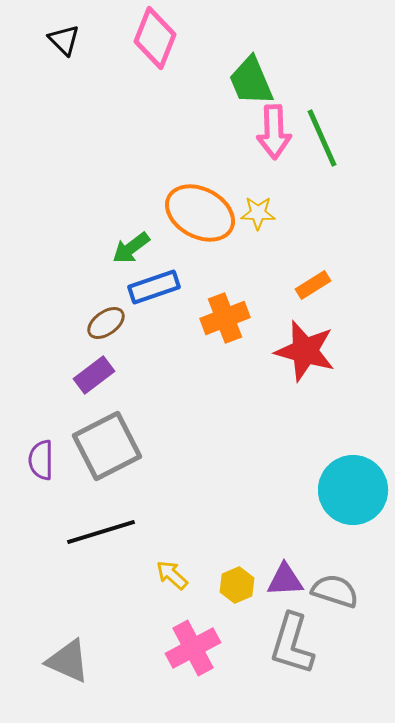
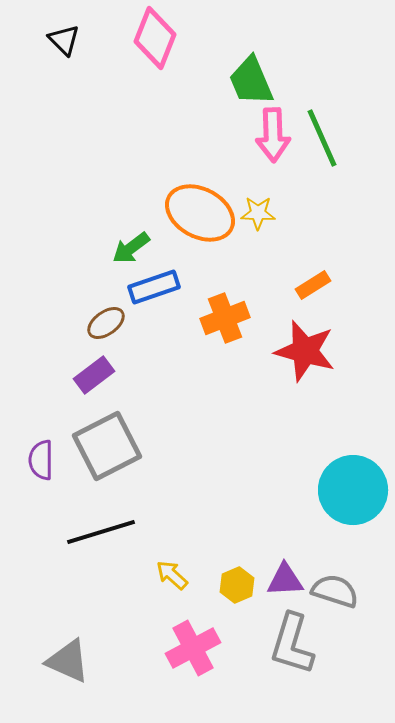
pink arrow: moved 1 px left, 3 px down
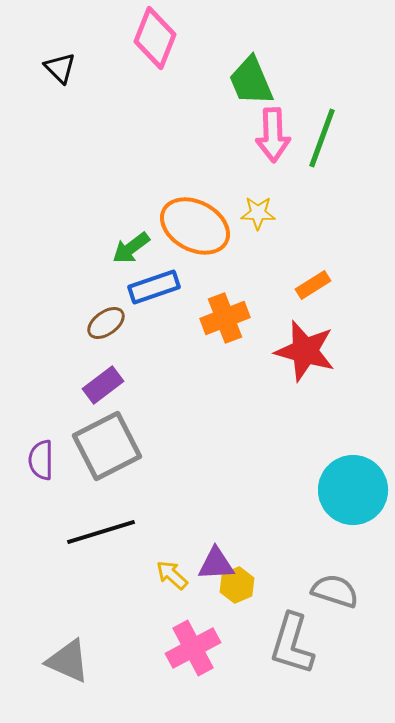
black triangle: moved 4 px left, 28 px down
green line: rotated 44 degrees clockwise
orange ellipse: moved 5 px left, 13 px down
purple rectangle: moved 9 px right, 10 px down
purple triangle: moved 69 px left, 16 px up
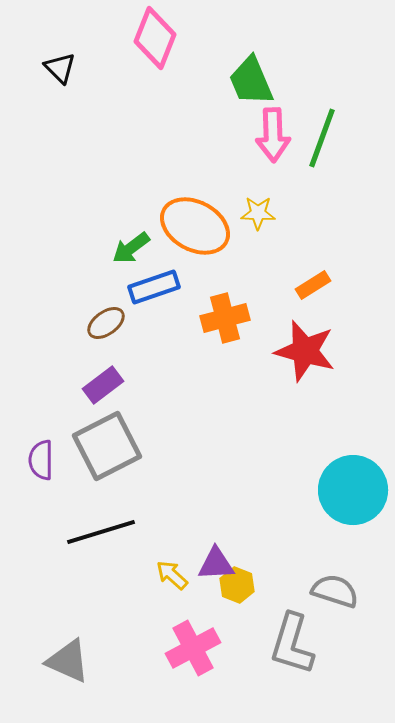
orange cross: rotated 6 degrees clockwise
yellow hexagon: rotated 16 degrees counterclockwise
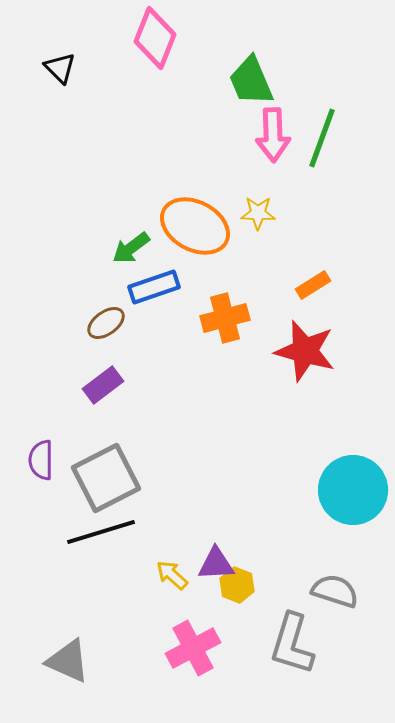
gray square: moved 1 px left, 32 px down
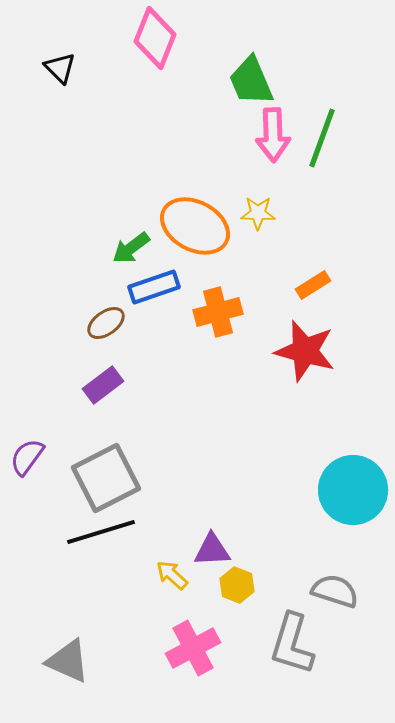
orange cross: moved 7 px left, 6 px up
purple semicircle: moved 14 px left, 3 px up; rotated 36 degrees clockwise
purple triangle: moved 4 px left, 14 px up
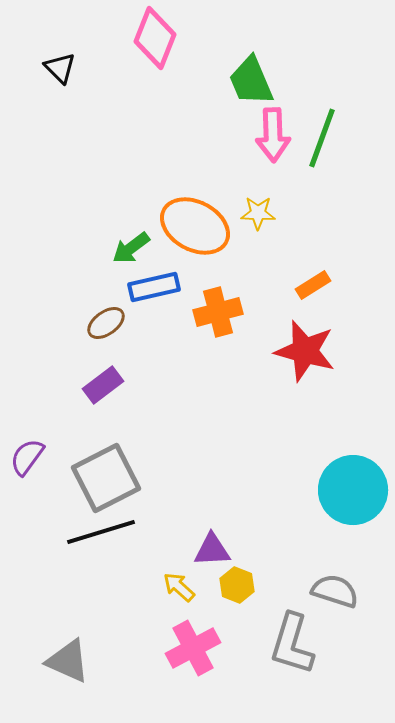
blue rectangle: rotated 6 degrees clockwise
yellow arrow: moved 7 px right, 12 px down
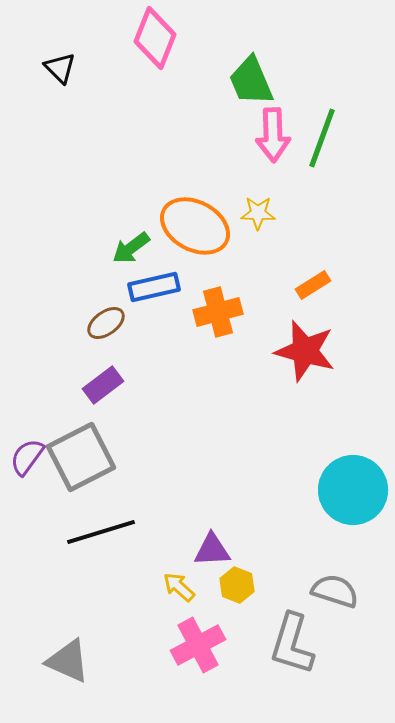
gray square: moved 25 px left, 21 px up
pink cross: moved 5 px right, 3 px up
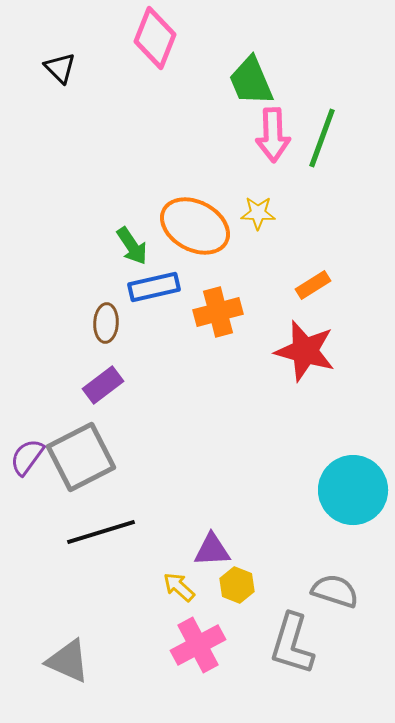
green arrow: moved 1 px right, 2 px up; rotated 87 degrees counterclockwise
brown ellipse: rotated 51 degrees counterclockwise
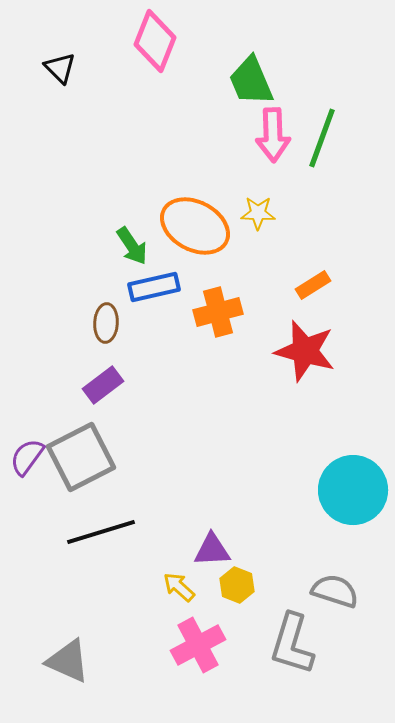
pink diamond: moved 3 px down
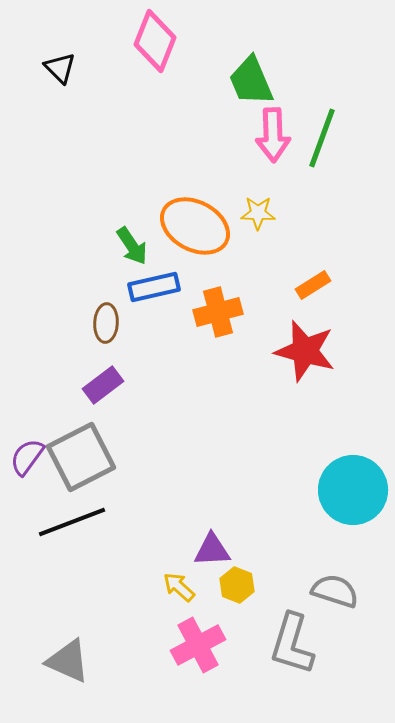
black line: moved 29 px left, 10 px up; rotated 4 degrees counterclockwise
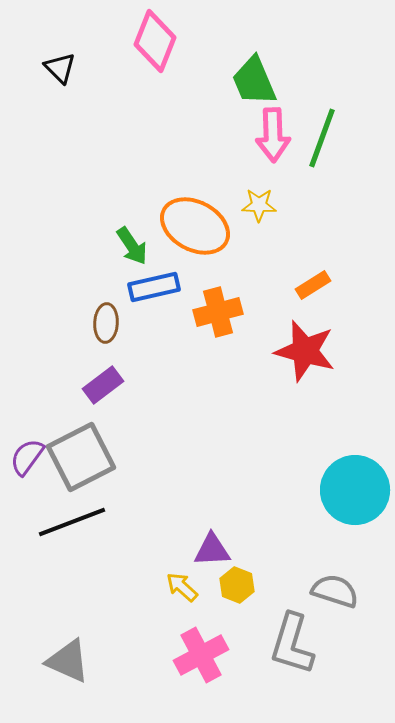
green trapezoid: moved 3 px right
yellow star: moved 1 px right, 8 px up
cyan circle: moved 2 px right
yellow arrow: moved 3 px right
pink cross: moved 3 px right, 10 px down
